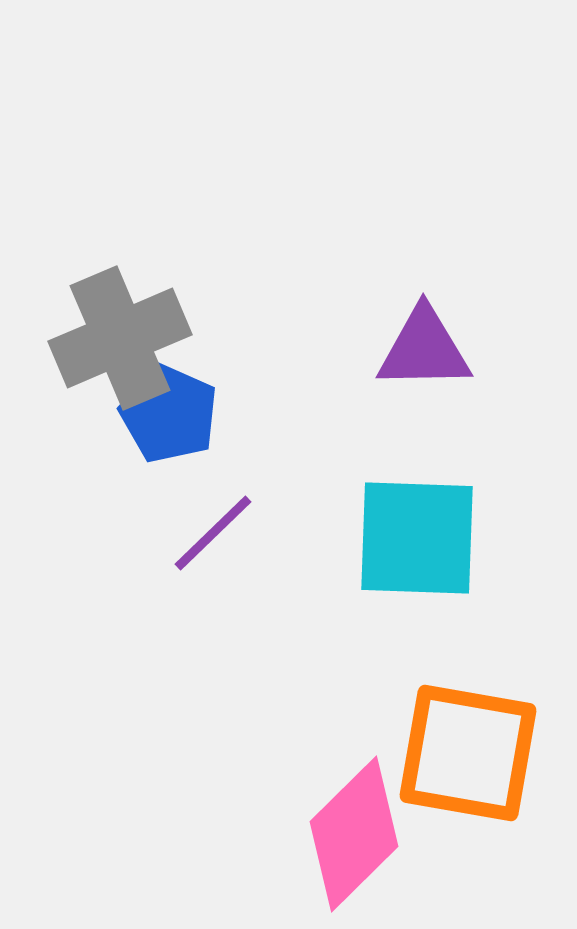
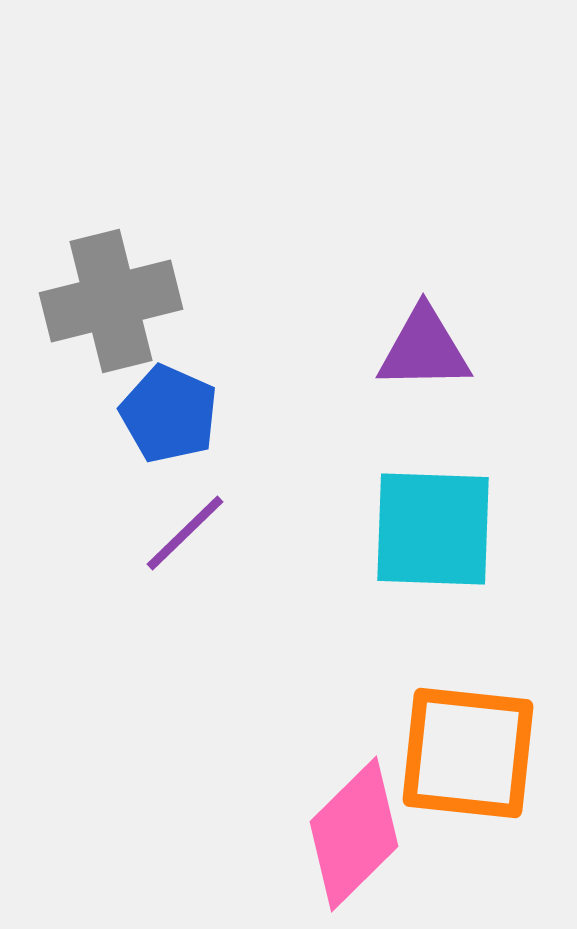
gray cross: moved 9 px left, 37 px up; rotated 9 degrees clockwise
purple line: moved 28 px left
cyan square: moved 16 px right, 9 px up
orange square: rotated 4 degrees counterclockwise
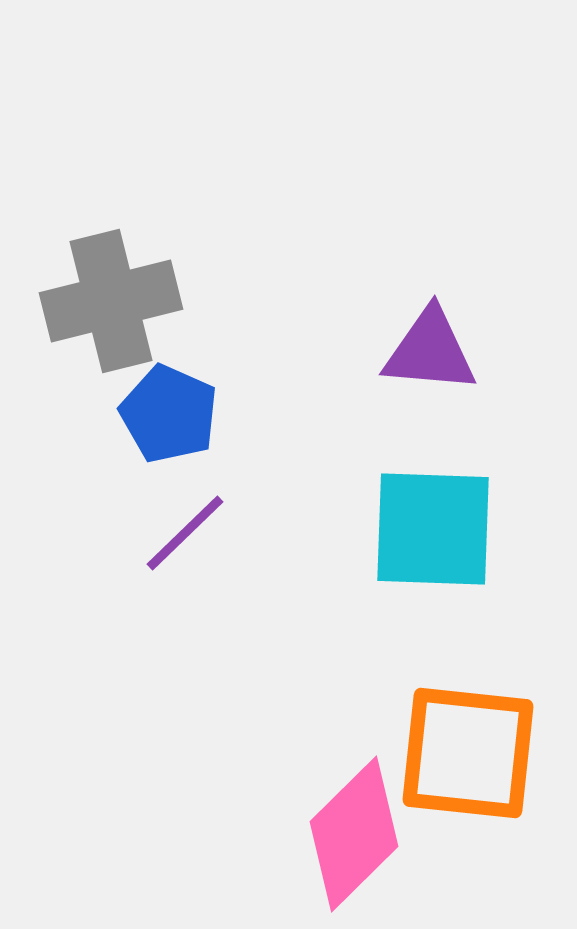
purple triangle: moved 6 px right, 2 px down; rotated 6 degrees clockwise
